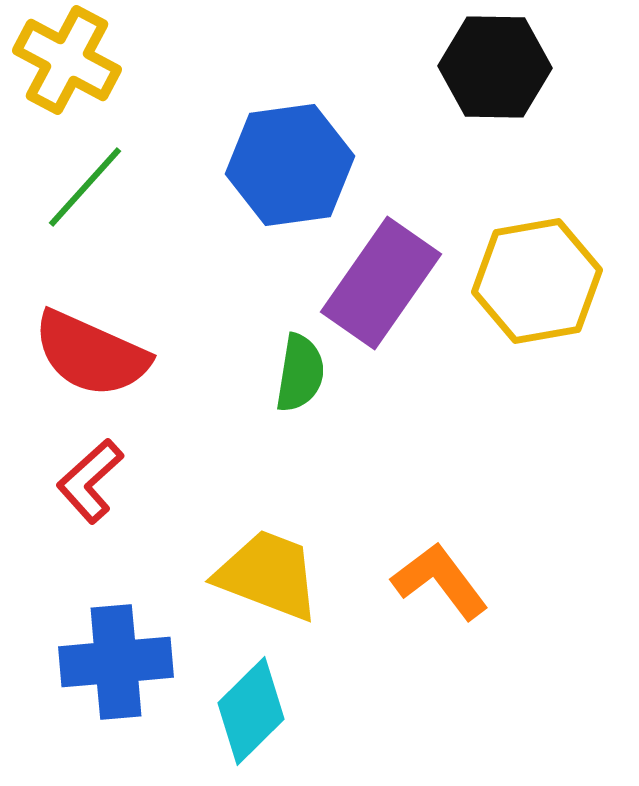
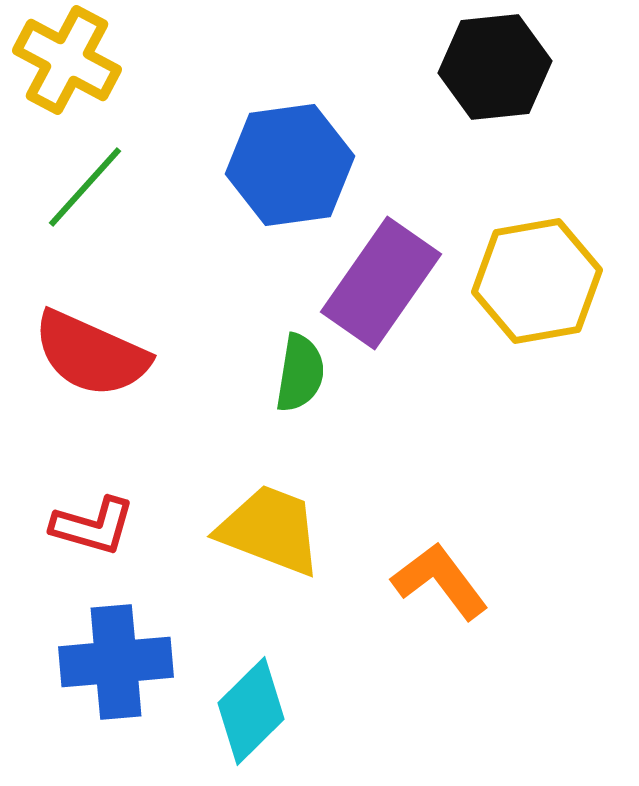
black hexagon: rotated 7 degrees counterclockwise
red L-shape: moved 3 px right, 45 px down; rotated 122 degrees counterclockwise
yellow trapezoid: moved 2 px right, 45 px up
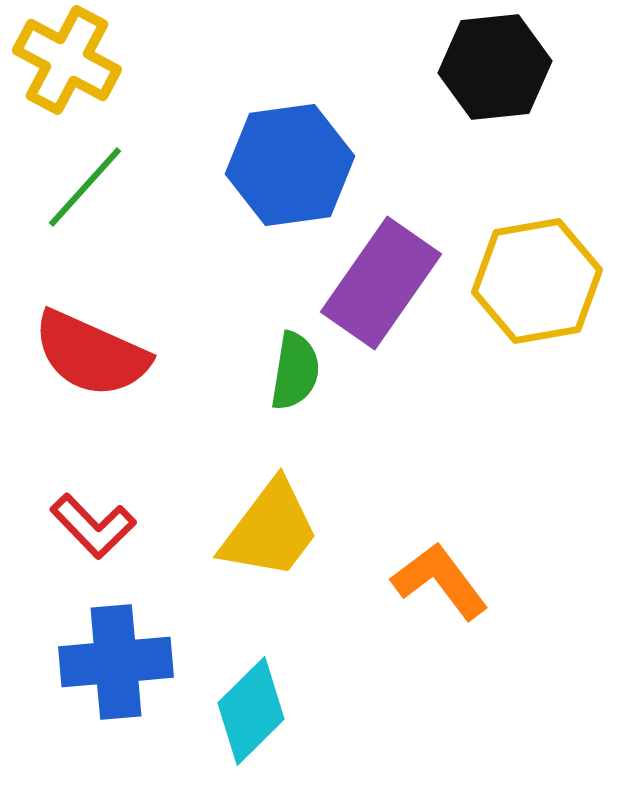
green semicircle: moved 5 px left, 2 px up
red L-shape: rotated 30 degrees clockwise
yellow trapezoid: rotated 106 degrees clockwise
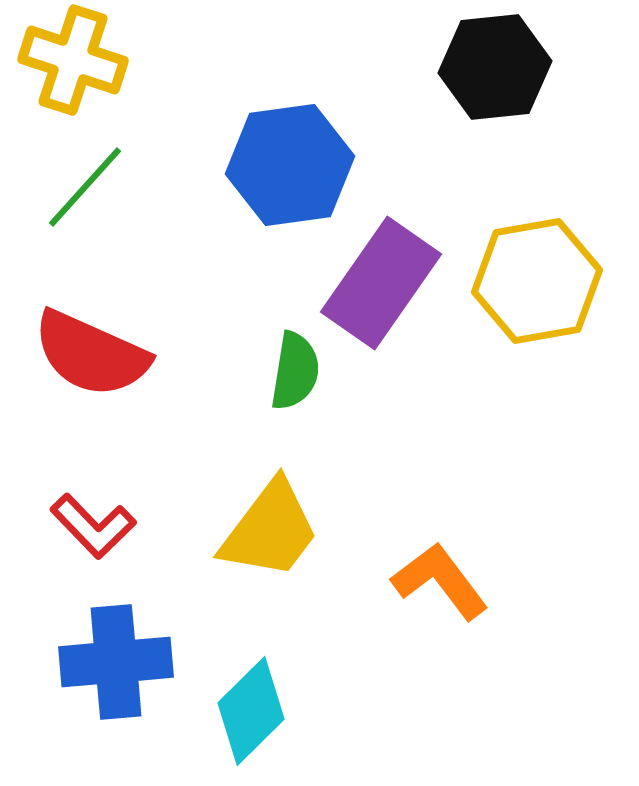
yellow cross: moved 6 px right; rotated 10 degrees counterclockwise
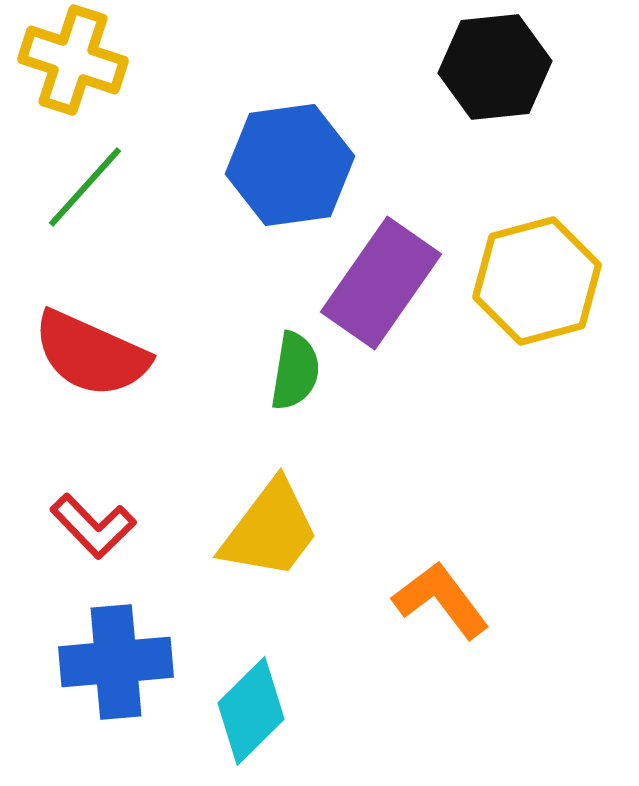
yellow hexagon: rotated 5 degrees counterclockwise
orange L-shape: moved 1 px right, 19 px down
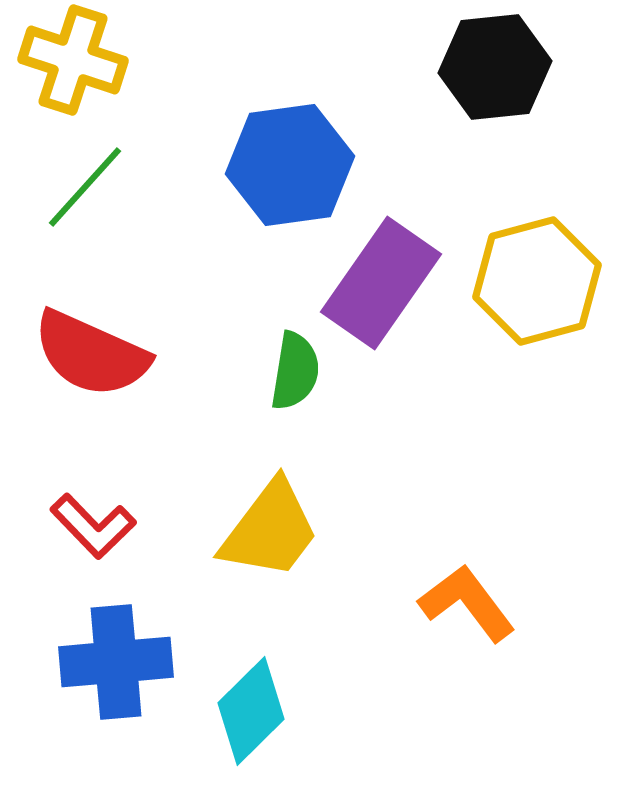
orange L-shape: moved 26 px right, 3 px down
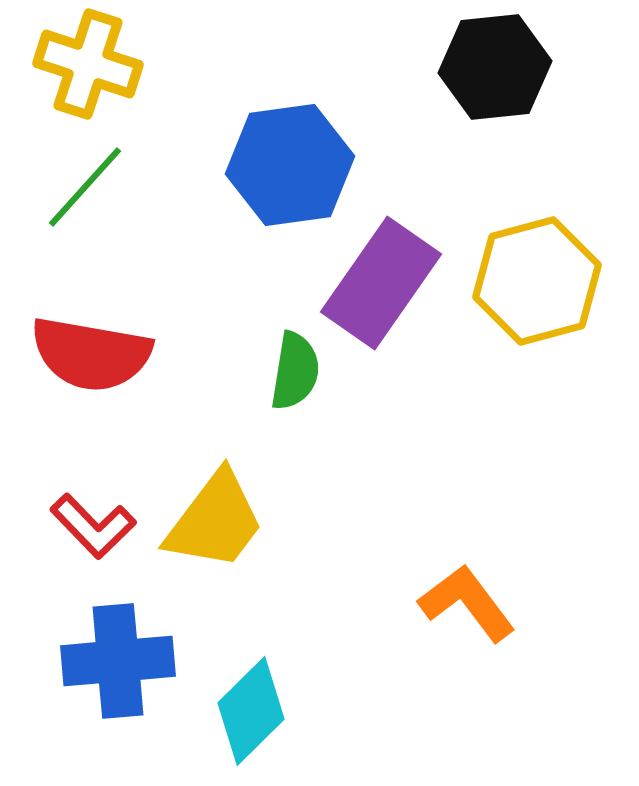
yellow cross: moved 15 px right, 4 px down
red semicircle: rotated 14 degrees counterclockwise
yellow trapezoid: moved 55 px left, 9 px up
blue cross: moved 2 px right, 1 px up
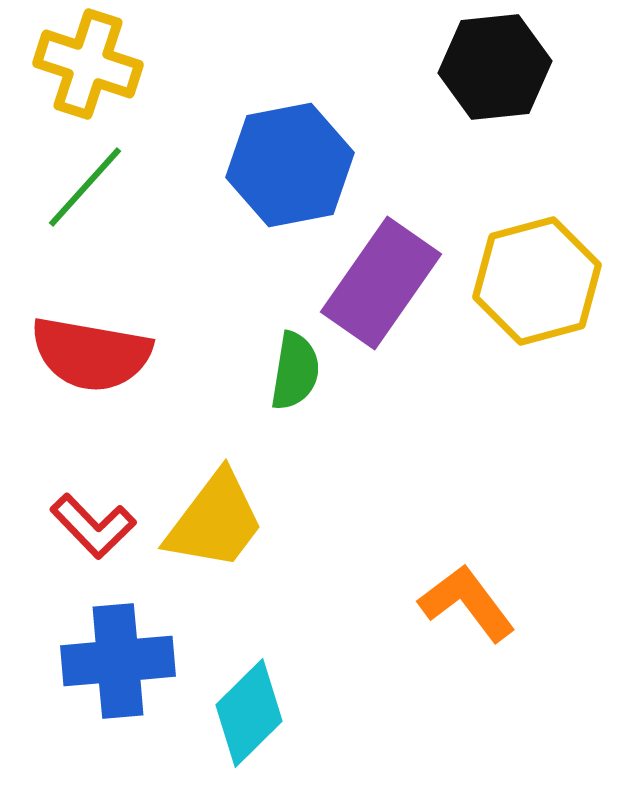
blue hexagon: rotated 3 degrees counterclockwise
cyan diamond: moved 2 px left, 2 px down
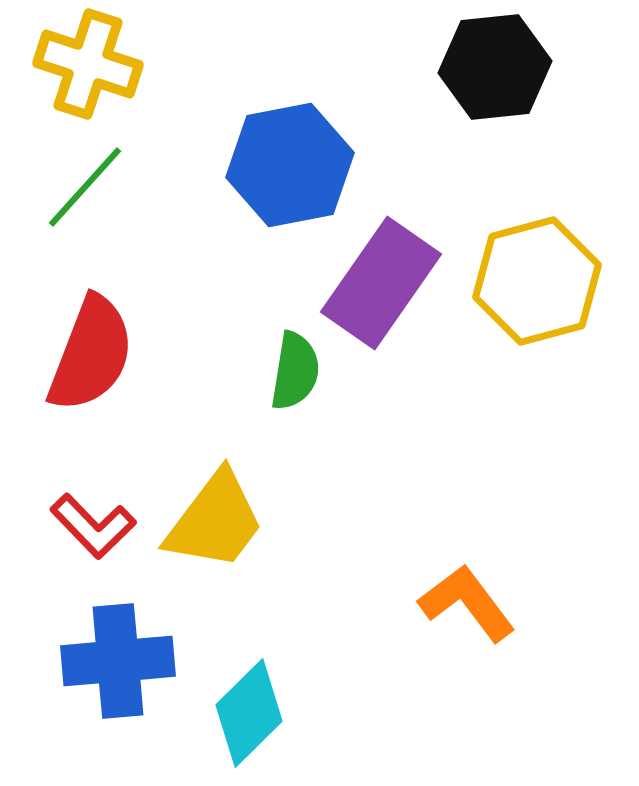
red semicircle: rotated 79 degrees counterclockwise
